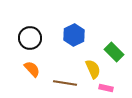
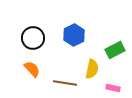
black circle: moved 3 px right
green rectangle: moved 1 px right, 2 px up; rotated 72 degrees counterclockwise
yellow semicircle: moved 1 px left; rotated 36 degrees clockwise
pink rectangle: moved 7 px right
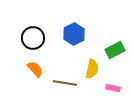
blue hexagon: moved 1 px up
orange semicircle: moved 3 px right
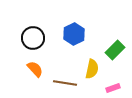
green rectangle: rotated 18 degrees counterclockwise
pink rectangle: rotated 32 degrees counterclockwise
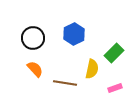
green rectangle: moved 1 px left, 3 px down
pink rectangle: moved 2 px right
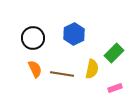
orange semicircle: rotated 18 degrees clockwise
brown line: moved 3 px left, 9 px up
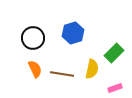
blue hexagon: moved 1 px left, 1 px up; rotated 10 degrees clockwise
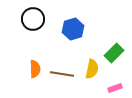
blue hexagon: moved 4 px up
black circle: moved 19 px up
orange semicircle: rotated 24 degrees clockwise
